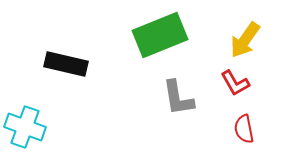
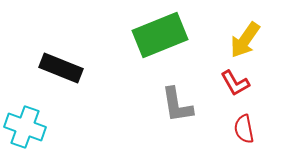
black rectangle: moved 5 px left, 4 px down; rotated 9 degrees clockwise
gray L-shape: moved 1 px left, 7 px down
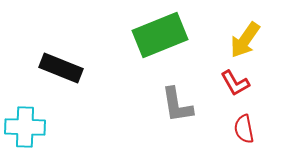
cyan cross: rotated 18 degrees counterclockwise
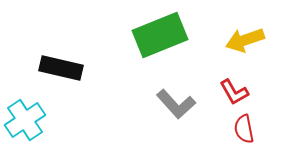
yellow arrow: rotated 36 degrees clockwise
black rectangle: rotated 9 degrees counterclockwise
red L-shape: moved 1 px left, 9 px down
gray L-shape: moved 1 px left, 1 px up; rotated 33 degrees counterclockwise
cyan cross: moved 7 px up; rotated 36 degrees counterclockwise
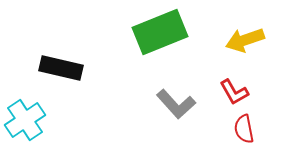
green rectangle: moved 3 px up
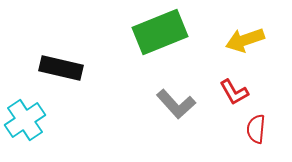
red semicircle: moved 12 px right; rotated 16 degrees clockwise
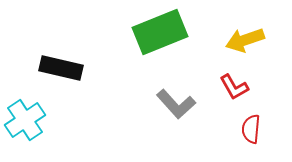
red L-shape: moved 5 px up
red semicircle: moved 5 px left
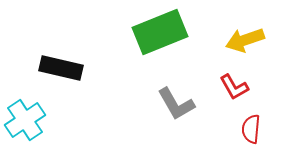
gray L-shape: rotated 12 degrees clockwise
